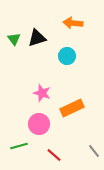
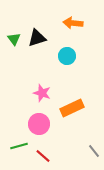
red line: moved 11 px left, 1 px down
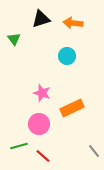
black triangle: moved 4 px right, 19 px up
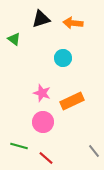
green triangle: rotated 16 degrees counterclockwise
cyan circle: moved 4 px left, 2 px down
orange rectangle: moved 7 px up
pink circle: moved 4 px right, 2 px up
green line: rotated 30 degrees clockwise
red line: moved 3 px right, 2 px down
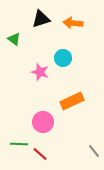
pink star: moved 2 px left, 21 px up
green line: moved 2 px up; rotated 12 degrees counterclockwise
red line: moved 6 px left, 4 px up
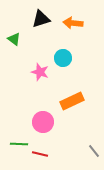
red line: rotated 28 degrees counterclockwise
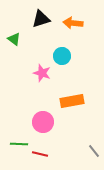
cyan circle: moved 1 px left, 2 px up
pink star: moved 2 px right, 1 px down
orange rectangle: rotated 15 degrees clockwise
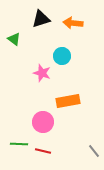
orange rectangle: moved 4 px left
red line: moved 3 px right, 3 px up
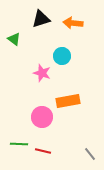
pink circle: moved 1 px left, 5 px up
gray line: moved 4 px left, 3 px down
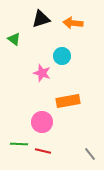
pink circle: moved 5 px down
